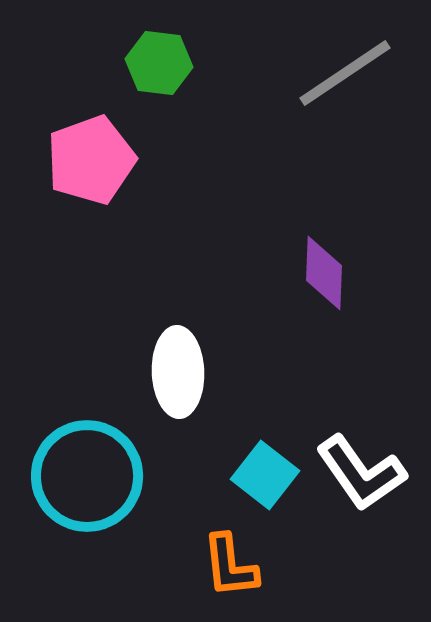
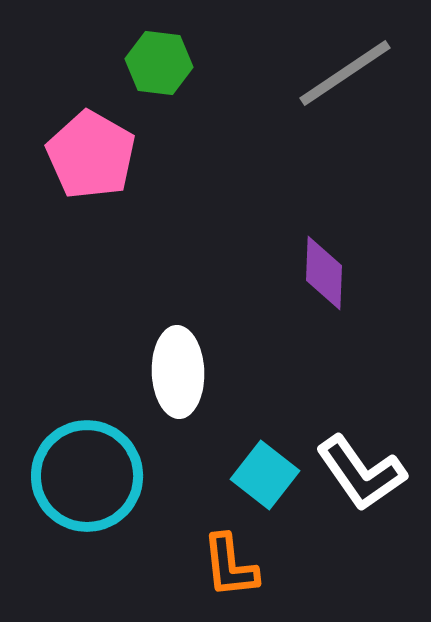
pink pentagon: moved 5 px up; rotated 22 degrees counterclockwise
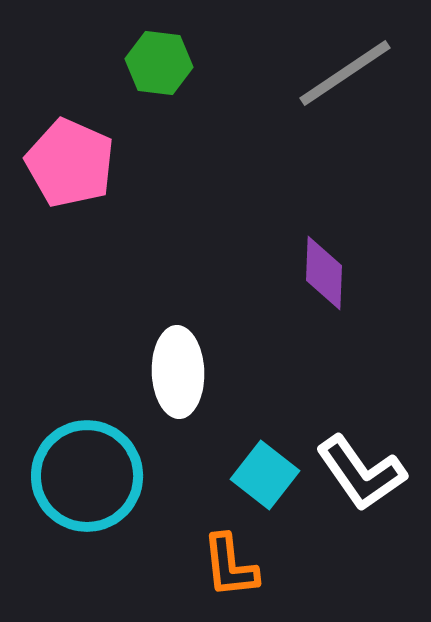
pink pentagon: moved 21 px left, 8 px down; rotated 6 degrees counterclockwise
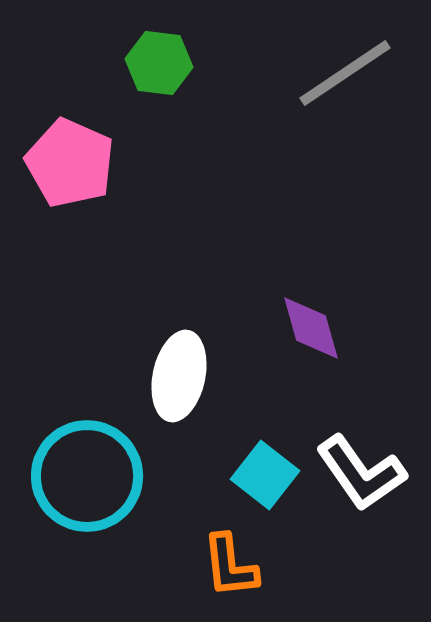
purple diamond: moved 13 px left, 55 px down; rotated 18 degrees counterclockwise
white ellipse: moved 1 px right, 4 px down; rotated 14 degrees clockwise
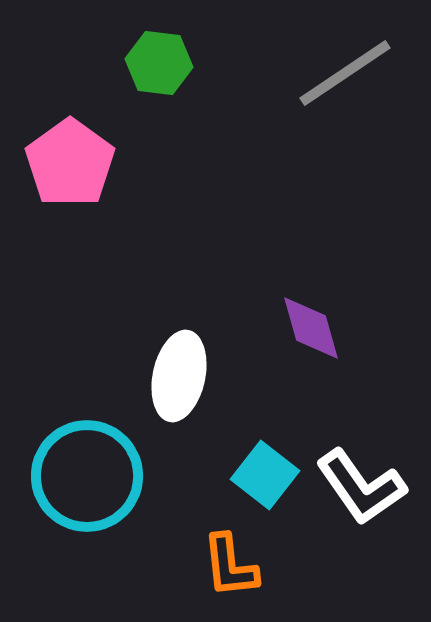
pink pentagon: rotated 12 degrees clockwise
white L-shape: moved 14 px down
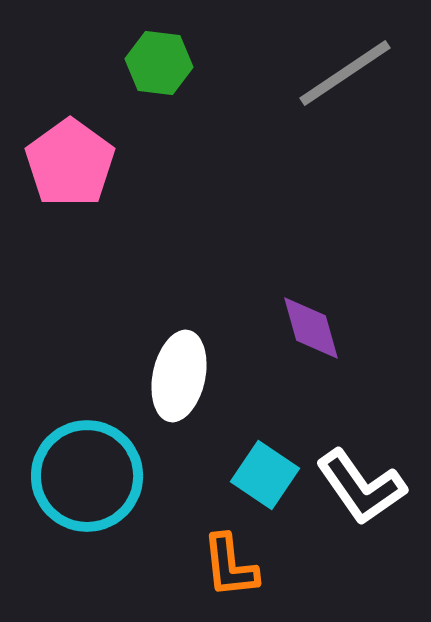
cyan square: rotated 4 degrees counterclockwise
